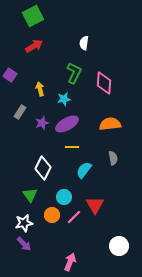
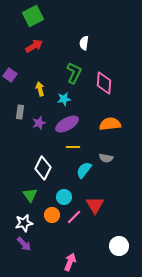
gray rectangle: rotated 24 degrees counterclockwise
purple star: moved 3 px left
yellow line: moved 1 px right
gray semicircle: moved 7 px left; rotated 112 degrees clockwise
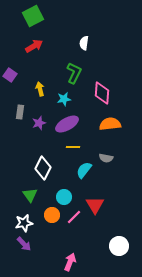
pink diamond: moved 2 px left, 10 px down
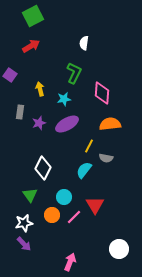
red arrow: moved 3 px left
yellow line: moved 16 px right, 1 px up; rotated 64 degrees counterclockwise
white circle: moved 3 px down
